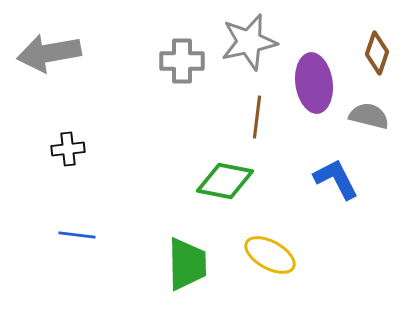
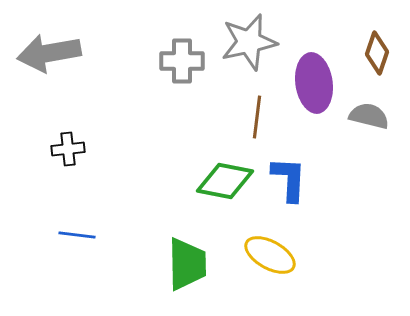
blue L-shape: moved 47 px left; rotated 30 degrees clockwise
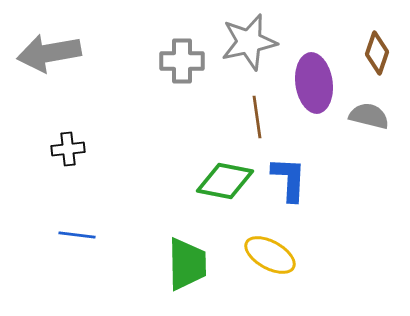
brown line: rotated 15 degrees counterclockwise
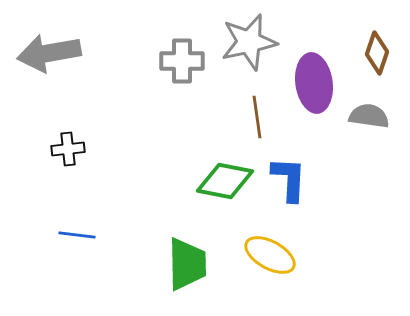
gray semicircle: rotated 6 degrees counterclockwise
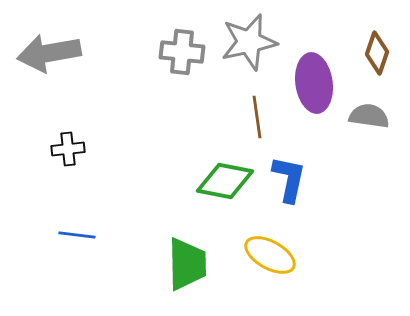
gray cross: moved 9 px up; rotated 6 degrees clockwise
blue L-shape: rotated 9 degrees clockwise
